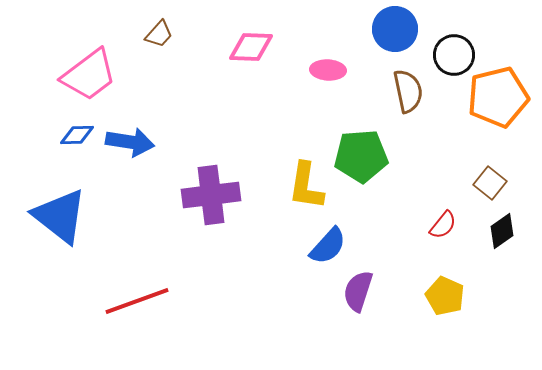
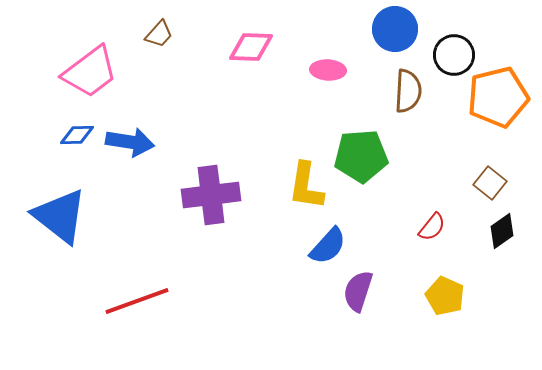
pink trapezoid: moved 1 px right, 3 px up
brown semicircle: rotated 15 degrees clockwise
red semicircle: moved 11 px left, 2 px down
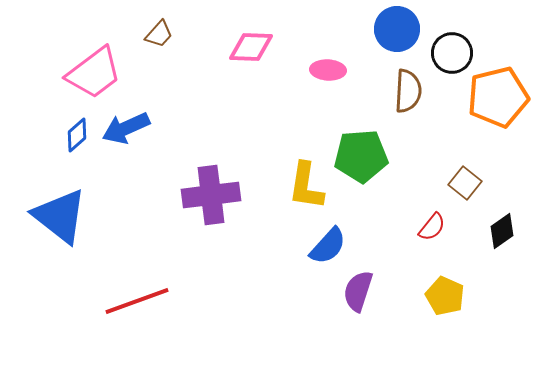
blue circle: moved 2 px right
black circle: moved 2 px left, 2 px up
pink trapezoid: moved 4 px right, 1 px down
blue diamond: rotated 40 degrees counterclockwise
blue arrow: moved 4 px left, 14 px up; rotated 147 degrees clockwise
brown square: moved 25 px left
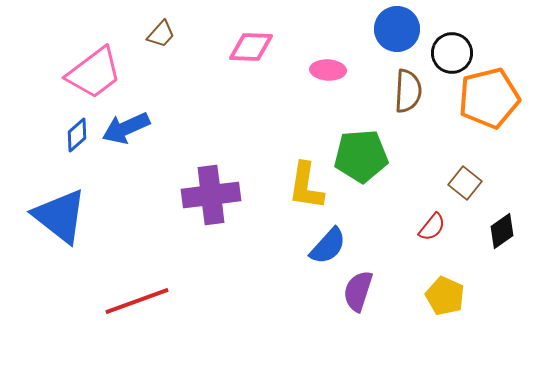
brown trapezoid: moved 2 px right
orange pentagon: moved 9 px left, 1 px down
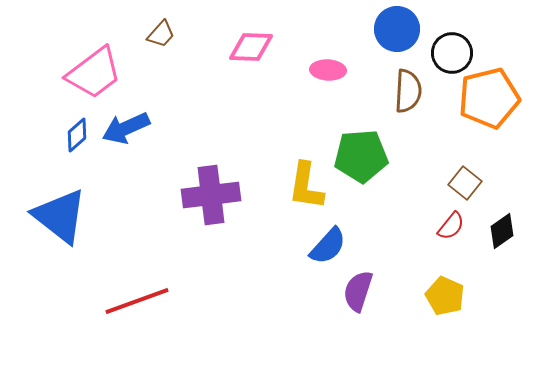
red semicircle: moved 19 px right, 1 px up
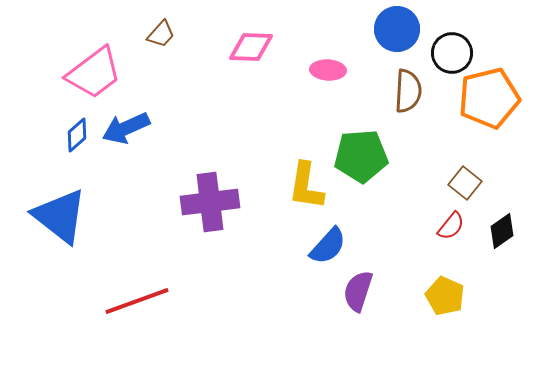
purple cross: moved 1 px left, 7 px down
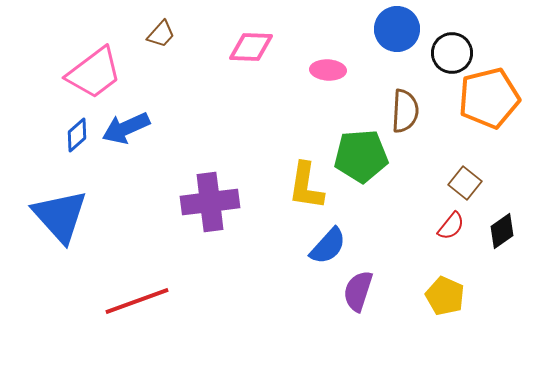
brown semicircle: moved 3 px left, 20 px down
blue triangle: rotated 10 degrees clockwise
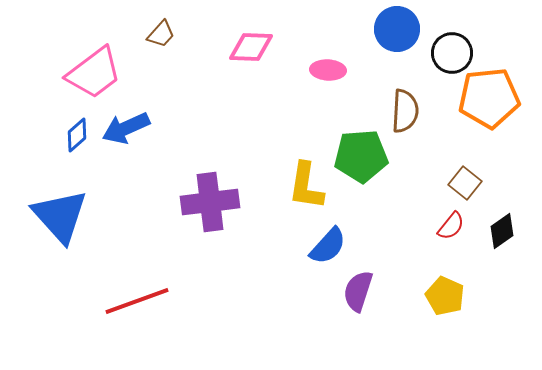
orange pentagon: rotated 8 degrees clockwise
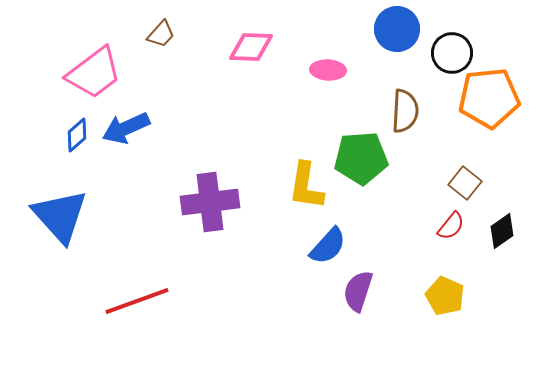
green pentagon: moved 2 px down
